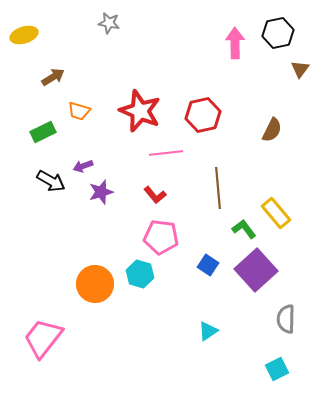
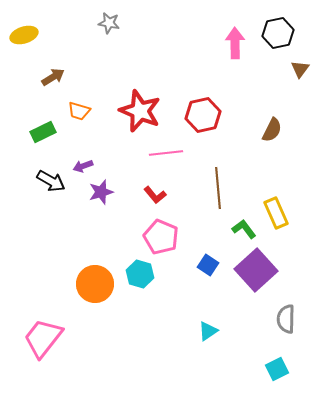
yellow rectangle: rotated 16 degrees clockwise
pink pentagon: rotated 16 degrees clockwise
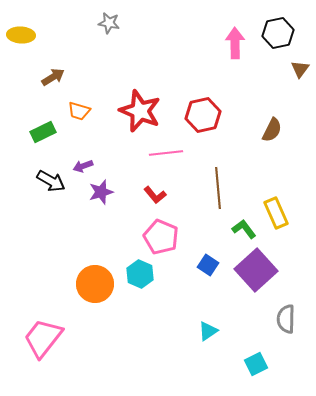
yellow ellipse: moved 3 px left; rotated 20 degrees clockwise
cyan hexagon: rotated 8 degrees clockwise
cyan square: moved 21 px left, 5 px up
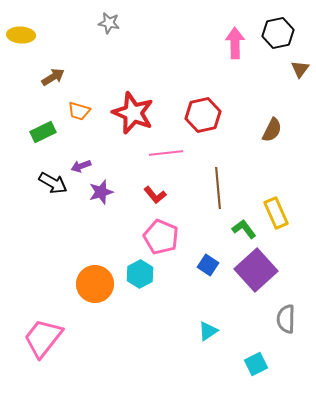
red star: moved 7 px left, 2 px down
purple arrow: moved 2 px left
black arrow: moved 2 px right, 2 px down
cyan hexagon: rotated 8 degrees clockwise
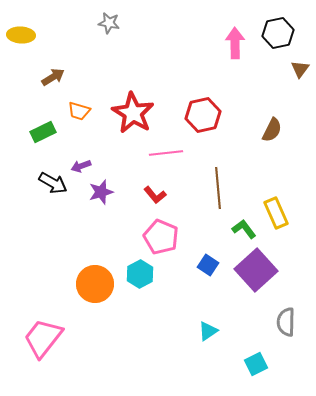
red star: rotated 9 degrees clockwise
gray semicircle: moved 3 px down
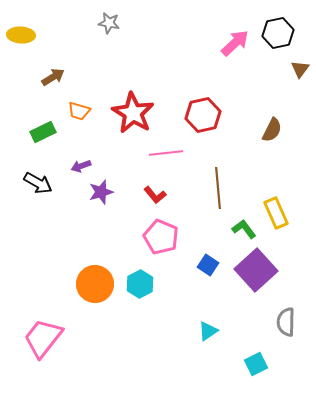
pink arrow: rotated 48 degrees clockwise
black arrow: moved 15 px left
cyan hexagon: moved 10 px down
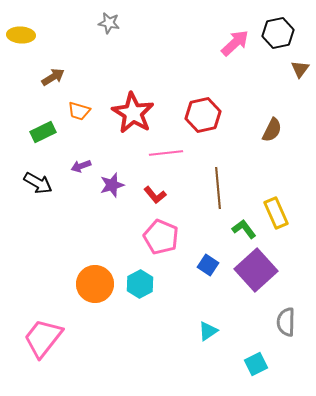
purple star: moved 11 px right, 7 px up
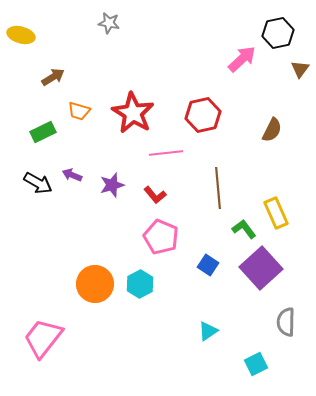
yellow ellipse: rotated 12 degrees clockwise
pink arrow: moved 7 px right, 16 px down
purple arrow: moved 9 px left, 9 px down; rotated 42 degrees clockwise
purple square: moved 5 px right, 2 px up
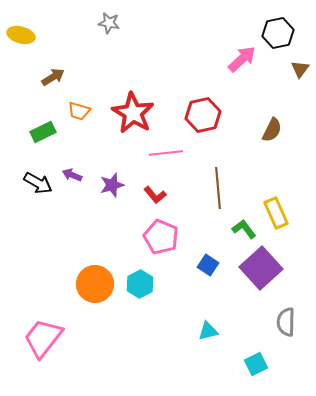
cyan triangle: rotated 20 degrees clockwise
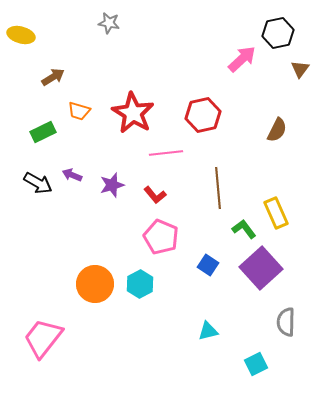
brown semicircle: moved 5 px right
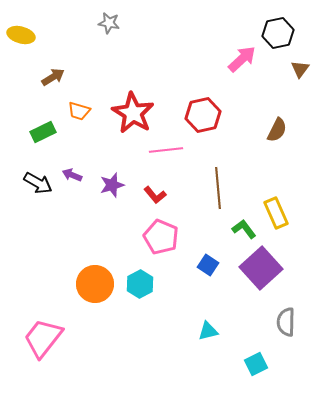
pink line: moved 3 px up
